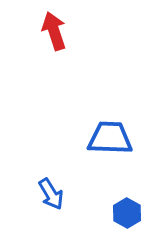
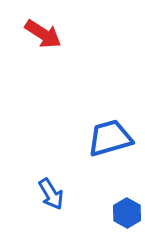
red arrow: moved 11 px left, 3 px down; rotated 141 degrees clockwise
blue trapezoid: rotated 18 degrees counterclockwise
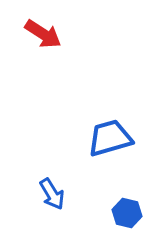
blue arrow: moved 1 px right
blue hexagon: rotated 16 degrees counterclockwise
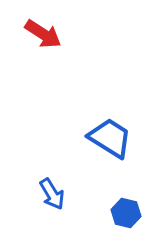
blue trapezoid: rotated 48 degrees clockwise
blue hexagon: moved 1 px left
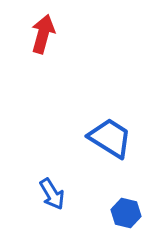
red arrow: rotated 108 degrees counterclockwise
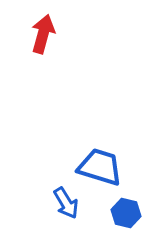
blue trapezoid: moved 10 px left, 29 px down; rotated 15 degrees counterclockwise
blue arrow: moved 14 px right, 9 px down
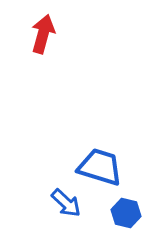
blue arrow: rotated 16 degrees counterclockwise
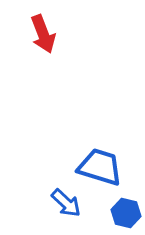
red arrow: rotated 144 degrees clockwise
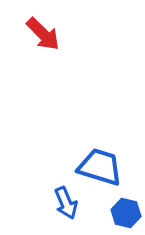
red arrow: rotated 24 degrees counterclockwise
blue arrow: rotated 24 degrees clockwise
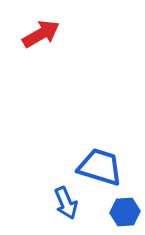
red arrow: moved 2 px left; rotated 75 degrees counterclockwise
blue hexagon: moved 1 px left, 1 px up; rotated 16 degrees counterclockwise
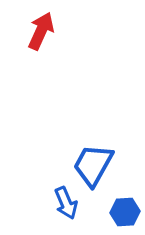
red arrow: moved 3 px up; rotated 36 degrees counterclockwise
blue trapezoid: moved 7 px left, 2 px up; rotated 78 degrees counterclockwise
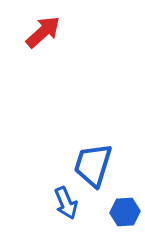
red arrow: moved 2 px right, 1 px down; rotated 24 degrees clockwise
blue trapezoid: rotated 12 degrees counterclockwise
